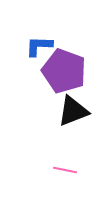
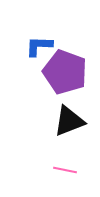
purple pentagon: moved 1 px right, 1 px down
black triangle: moved 4 px left, 10 px down
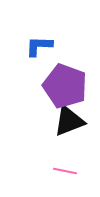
purple pentagon: moved 14 px down
pink line: moved 1 px down
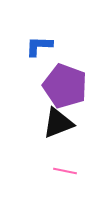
black triangle: moved 11 px left, 2 px down
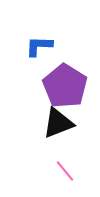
purple pentagon: rotated 12 degrees clockwise
pink line: rotated 40 degrees clockwise
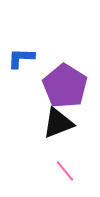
blue L-shape: moved 18 px left, 12 px down
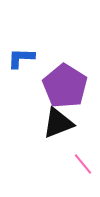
pink line: moved 18 px right, 7 px up
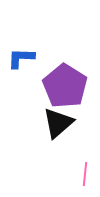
black triangle: rotated 20 degrees counterclockwise
pink line: moved 2 px right, 10 px down; rotated 45 degrees clockwise
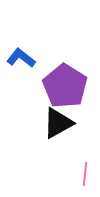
blue L-shape: rotated 36 degrees clockwise
black triangle: rotated 12 degrees clockwise
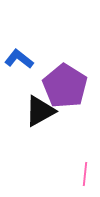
blue L-shape: moved 2 px left, 1 px down
black triangle: moved 18 px left, 12 px up
